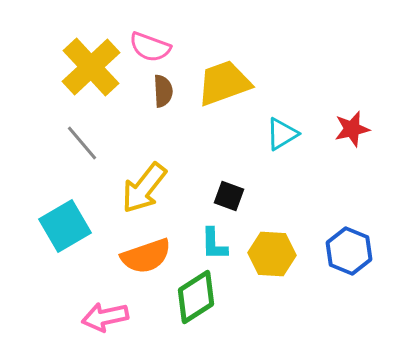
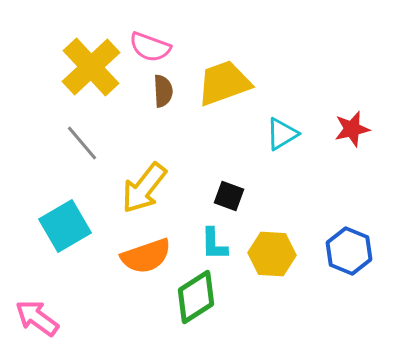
pink arrow: moved 68 px left, 1 px down; rotated 48 degrees clockwise
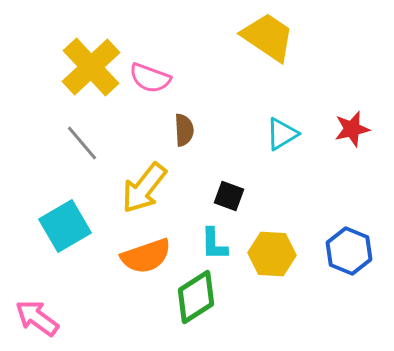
pink semicircle: moved 31 px down
yellow trapezoid: moved 44 px right, 46 px up; rotated 54 degrees clockwise
brown semicircle: moved 21 px right, 39 px down
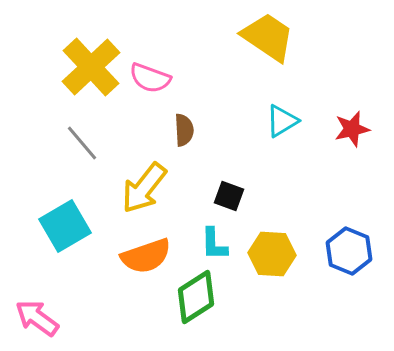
cyan triangle: moved 13 px up
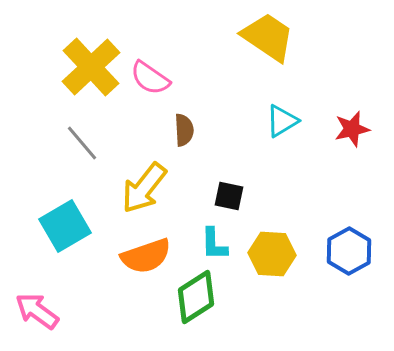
pink semicircle: rotated 15 degrees clockwise
black square: rotated 8 degrees counterclockwise
blue hexagon: rotated 9 degrees clockwise
pink arrow: moved 7 px up
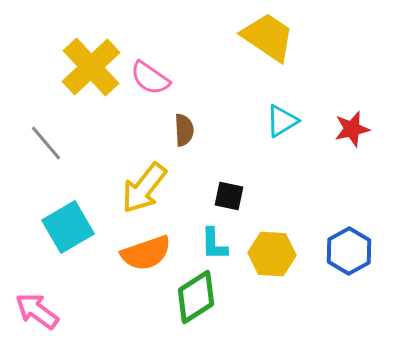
gray line: moved 36 px left
cyan square: moved 3 px right, 1 px down
orange semicircle: moved 3 px up
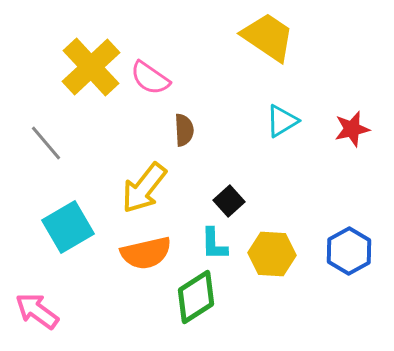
black square: moved 5 px down; rotated 36 degrees clockwise
orange semicircle: rotated 6 degrees clockwise
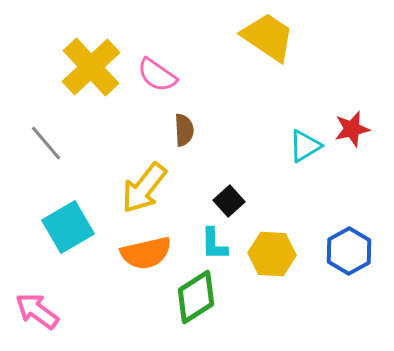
pink semicircle: moved 7 px right, 3 px up
cyan triangle: moved 23 px right, 25 px down
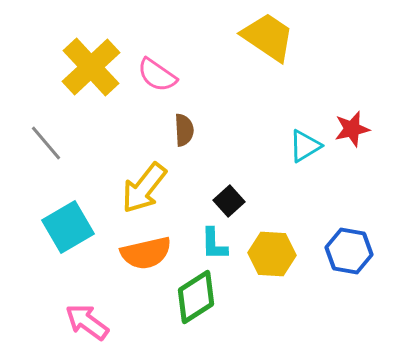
blue hexagon: rotated 21 degrees counterclockwise
pink arrow: moved 50 px right, 11 px down
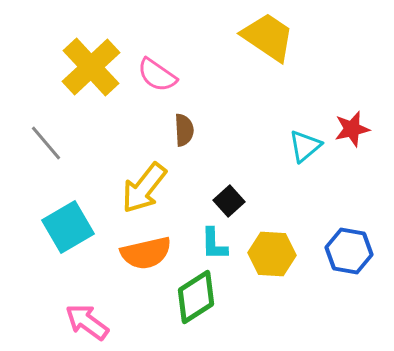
cyan triangle: rotated 9 degrees counterclockwise
